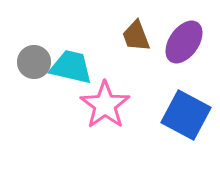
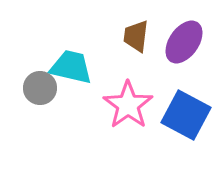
brown trapezoid: rotated 28 degrees clockwise
gray circle: moved 6 px right, 26 px down
pink star: moved 23 px right
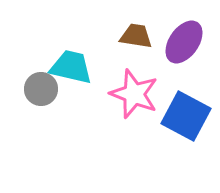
brown trapezoid: rotated 92 degrees clockwise
gray circle: moved 1 px right, 1 px down
pink star: moved 6 px right, 11 px up; rotated 15 degrees counterclockwise
blue square: moved 1 px down
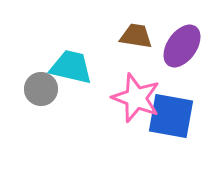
purple ellipse: moved 2 px left, 4 px down
pink star: moved 2 px right, 4 px down
blue square: moved 15 px left; rotated 18 degrees counterclockwise
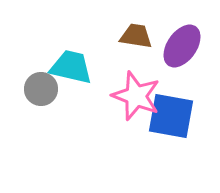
pink star: moved 2 px up
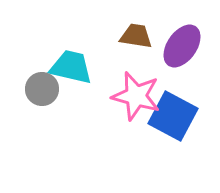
gray circle: moved 1 px right
pink star: rotated 6 degrees counterclockwise
blue square: moved 2 px right; rotated 18 degrees clockwise
